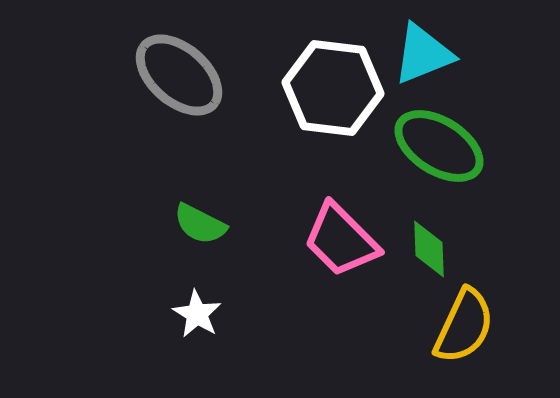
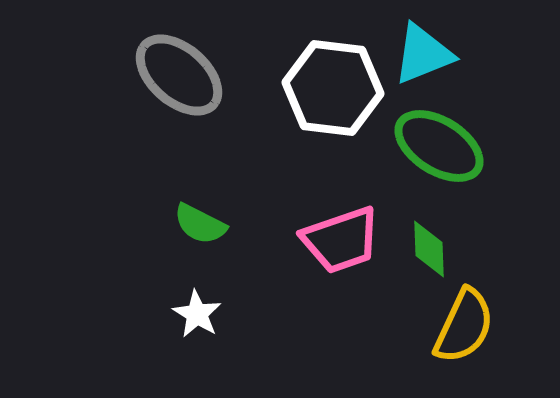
pink trapezoid: rotated 64 degrees counterclockwise
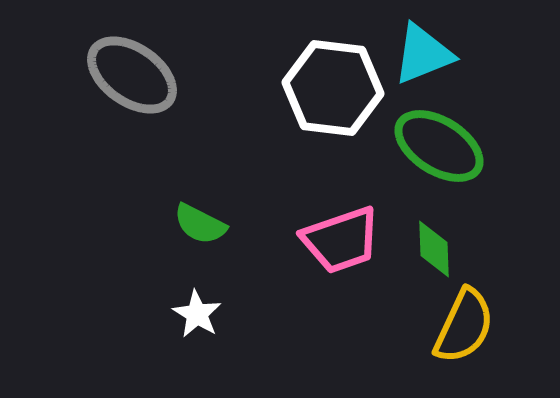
gray ellipse: moved 47 px left; rotated 6 degrees counterclockwise
green diamond: moved 5 px right
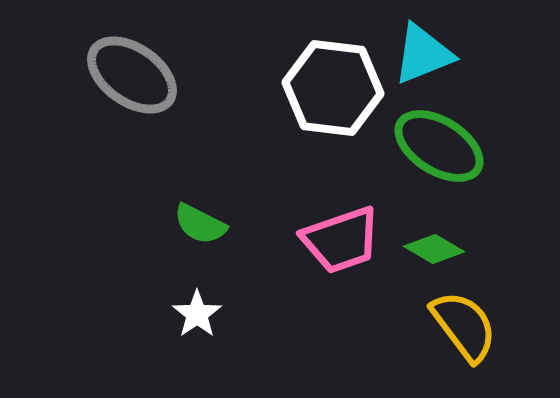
green diamond: rotated 58 degrees counterclockwise
white star: rotated 6 degrees clockwise
yellow semicircle: rotated 62 degrees counterclockwise
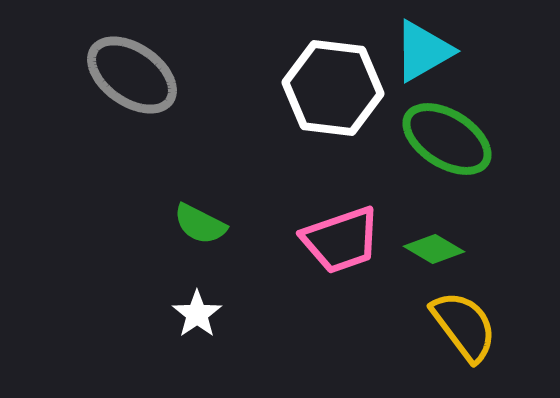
cyan triangle: moved 3 px up; rotated 8 degrees counterclockwise
green ellipse: moved 8 px right, 7 px up
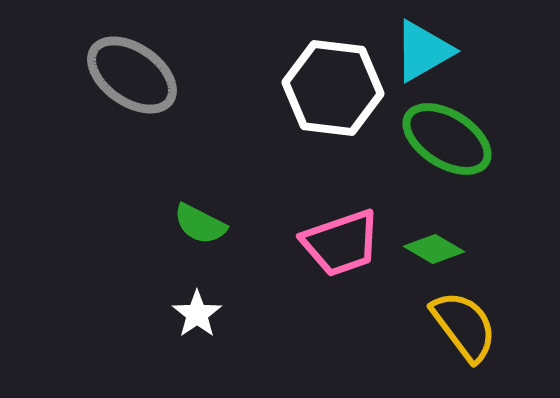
pink trapezoid: moved 3 px down
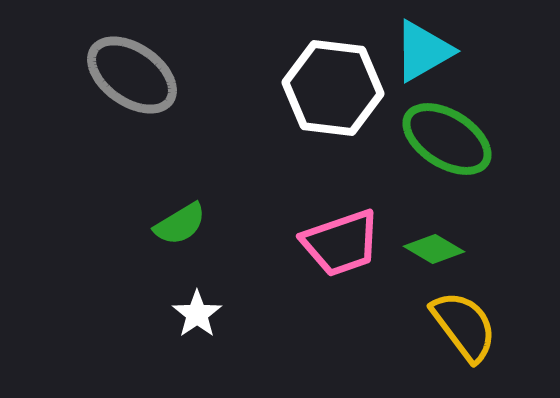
green semicircle: moved 20 px left; rotated 58 degrees counterclockwise
